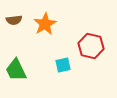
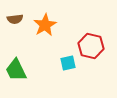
brown semicircle: moved 1 px right, 1 px up
orange star: moved 1 px down
cyan square: moved 5 px right, 2 px up
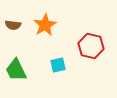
brown semicircle: moved 2 px left, 6 px down; rotated 14 degrees clockwise
cyan square: moved 10 px left, 2 px down
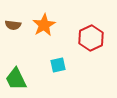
orange star: moved 1 px left
red hexagon: moved 8 px up; rotated 20 degrees clockwise
green trapezoid: moved 9 px down
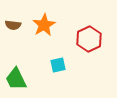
red hexagon: moved 2 px left, 1 px down
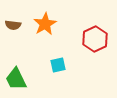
orange star: moved 1 px right, 1 px up
red hexagon: moved 6 px right
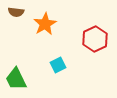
brown semicircle: moved 3 px right, 13 px up
cyan square: rotated 14 degrees counterclockwise
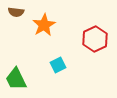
orange star: moved 1 px left, 1 px down
